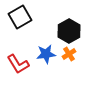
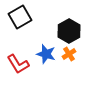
blue star: rotated 24 degrees clockwise
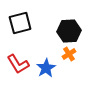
black square: moved 6 px down; rotated 15 degrees clockwise
black hexagon: rotated 25 degrees clockwise
blue star: moved 14 px down; rotated 24 degrees clockwise
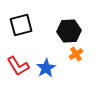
black square: moved 1 px right, 2 px down
orange cross: moved 7 px right
red L-shape: moved 2 px down
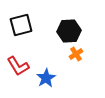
blue star: moved 10 px down
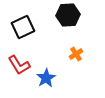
black square: moved 2 px right, 2 px down; rotated 10 degrees counterclockwise
black hexagon: moved 1 px left, 16 px up
red L-shape: moved 1 px right, 1 px up
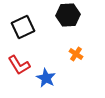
orange cross: rotated 24 degrees counterclockwise
blue star: rotated 12 degrees counterclockwise
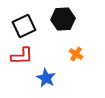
black hexagon: moved 5 px left, 4 px down
black square: moved 1 px right, 1 px up
red L-shape: moved 3 px right, 9 px up; rotated 60 degrees counterclockwise
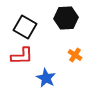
black hexagon: moved 3 px right, 1 px up
black square: moved 1 px right, 1 px down; rotated 35 degrees counterclockwise
orange cross: moved 1 px left, 1 px down
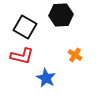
black hexagon: moved 5 px left, 3 px up
red L-shape: rotated 15 degrees clockwise
